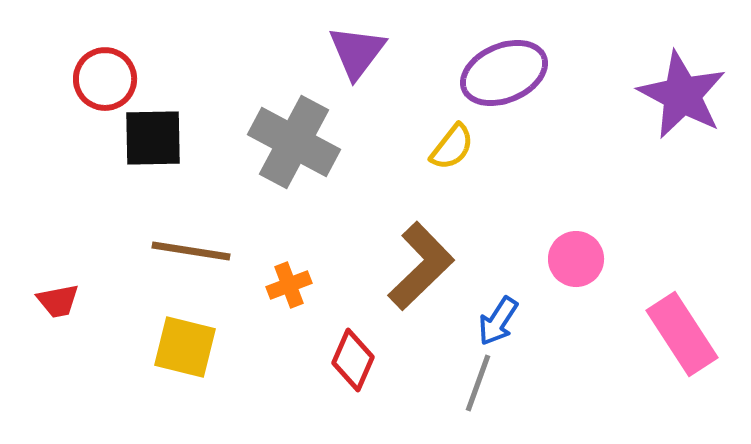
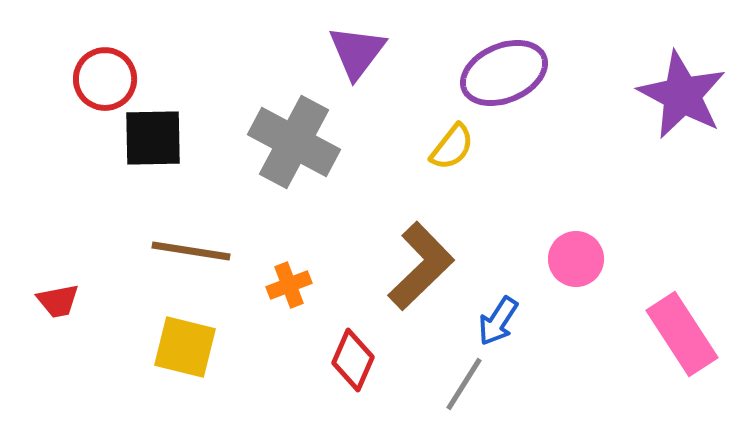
gray line: moved 14 px left, 1 px down; rotated 12 degrees clockwise
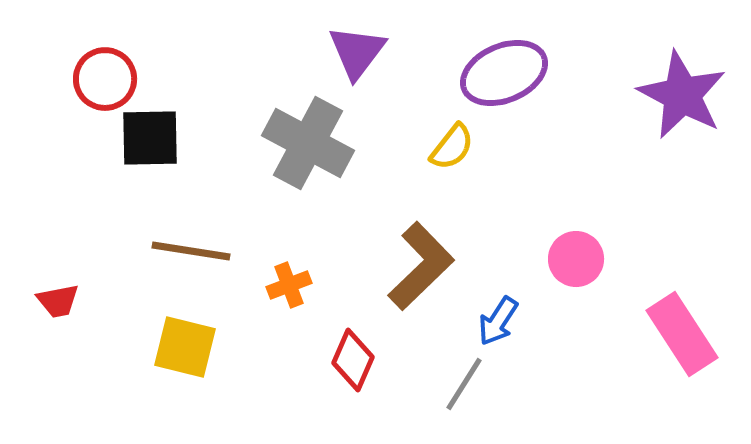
black square: moved 3 px left
gray cross: moved 14 px right, 1 px down
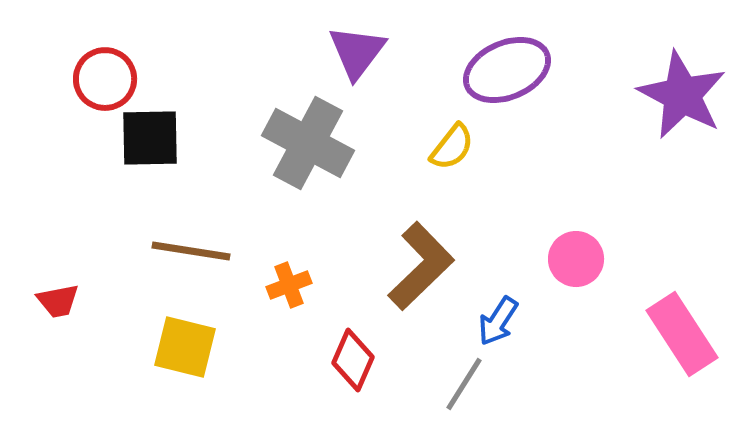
purple ellipse: moved 3 px right, 3 px up
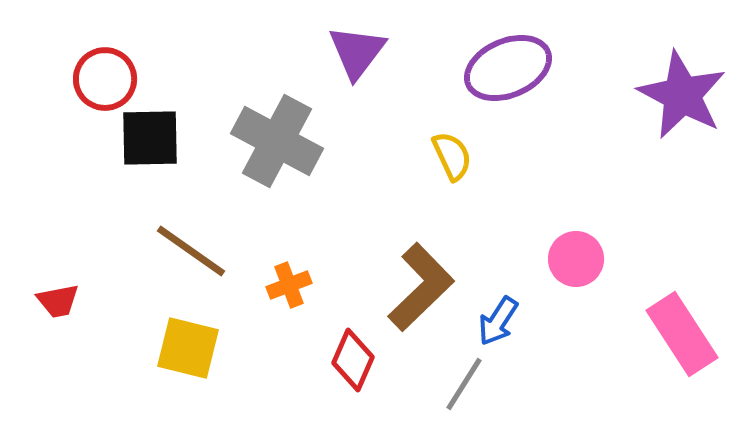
purple ellipse: moved 1 px right, 2 px up
gray cross: moved 31 px left, 2 px up
yellow semicircle: moved 9 px down; rotated 63 degrees counterclockwise
brown line: rotated 26 degrees clockwise
brown L-shape: moved 21 px down
yellow square: moved 3 px right, 1 px down
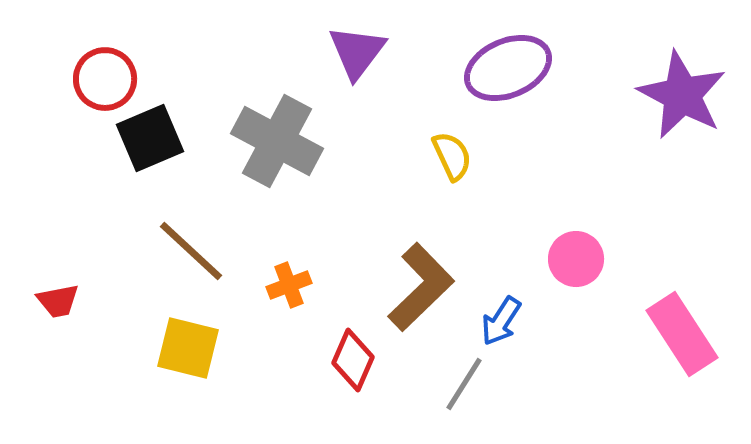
black square: rotated 22 degrees counterclockwise
brown line: rotated 8 degrees clockwise
blue arrow: moved 3 px right
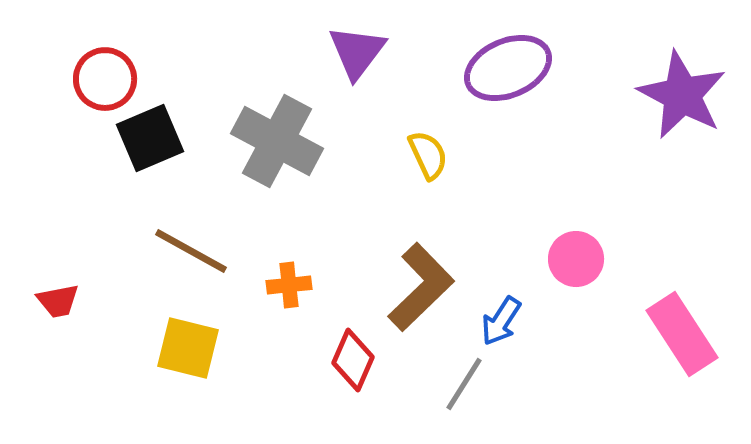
yellow semicircle: moved 24 px left, 1 px up
brown line: rotated 14 degrees counterclockwise
orange cross: rotated 15 degrees clockwise
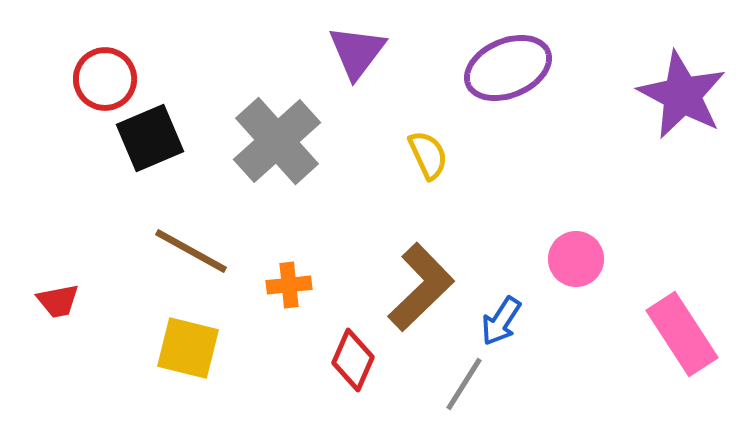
gray cross: rotated 20 degrees clockwise
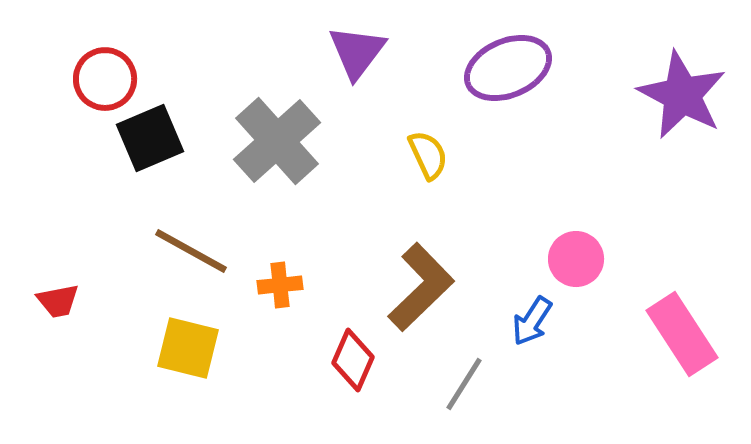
orange cross: moved 9 px left
blue arrow: moved 31 px right
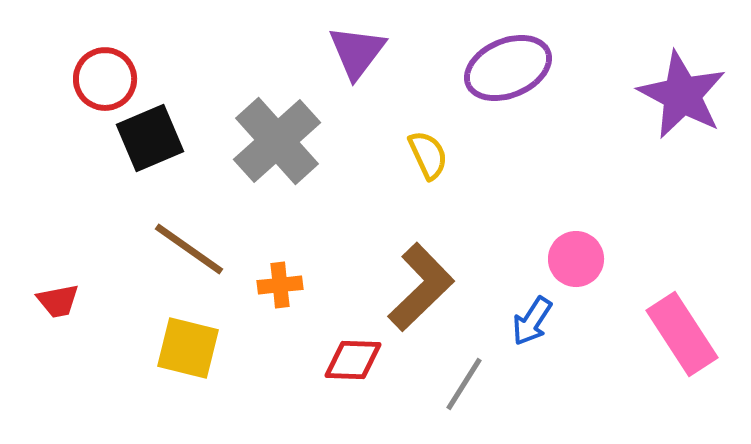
brown line: moved 2 px left, 2 px up; rotated 6 degrees clockwise
red diamond: rotated 68 degrees clockwise
